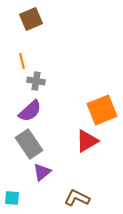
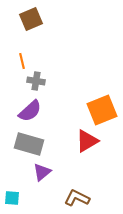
gray rectangle: rotated 40 degrees counterclockwise
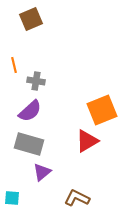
orange line: moved 8 px left, 4 px down
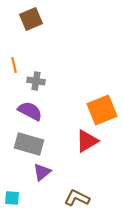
purple semicircle: rotated 110 degrees counterclockwise
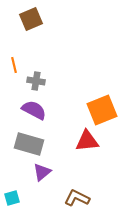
purple semicircle: moved 4 px right, 1 px up
red triangle: rotated 25 degrees clockwise
cyan square: rotated 21 degrees counterclockwise
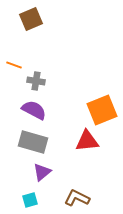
orange line: rotated 56 degrees counterclockwise
gray rectangle: moved 4 px right, 2 px up
cyan square: moved 18 px right, 2 px down
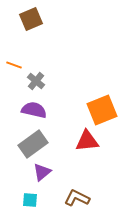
gray cross: rotated 30 degrees clockwise
purple semicircle: rotated 15 degrees counterclockwise
gray rectangle: moved 2 px down; rotated 52 degrees counterclockwise
cyan square: rotated 21 degrees clockwise
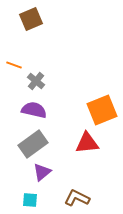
red triangle: moved 2 px down
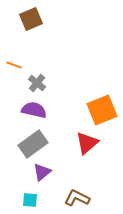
gray cross: moved 1 px right, 2 px down
red triangle: rotated 35 degrees counterclockwise
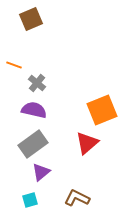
purple triangle: moved 1 px left
cyan square: rotated 21 degrees counterclockwise
